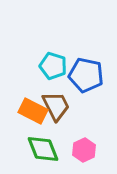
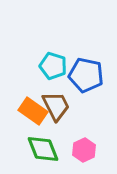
orange rectangle: rotated 8 degrees clockwise
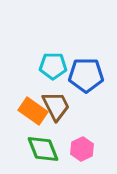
cyan pentagon: rotated 16 degrees counterclockwise
blue pentagon: rotated 12 degrees counterclockwise
pink hexagon: moved 2 px left, 1 px up
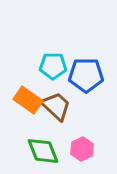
brown trapezoid: rotated 20 degrees counterclockwise
orange rectangle: moved 5 px left, 11 px up
green diamond: moved 2 px down
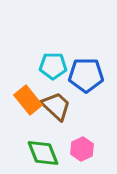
orange rectangle: rotated 16 degrees clockwise
green diamond: moved 2 px down
